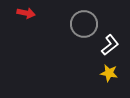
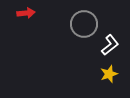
red arrow: rotated 18 degrees counterclockwise
yellow star: moved 1 px down; rotated 30 degrees counterclockwise
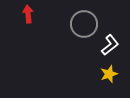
red arrow: moved 2 px right, 1 px down; rotated 90 degrees counterclockwise
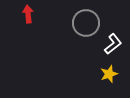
gray circle: moved 2 px right, 1 px up
white L-shape: moved 3 px right, 1 px up
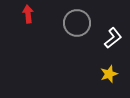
gray circle: moved 9 px left
white L-shape: moved 6 px up
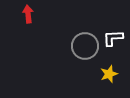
gray circle: moved 8 px right, 23 px down
white L-shape: rotated 145 degrees counterclockwise
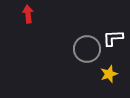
gray circle: moved 2 px right, 3 px down
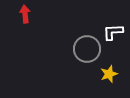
red arrow: moved 3 px left
white L-shape: moved 6 px up
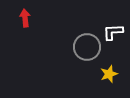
red arrow: moved 4 px down
gray circle: moved 2 px up
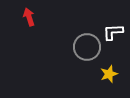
red arrow: moved 4 px right, 1 px up; rotated 12 degrees counterclockwise
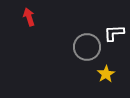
white L-shape: moved 1 px right, 1 px down
yellow star: moved 3 px left; rotated 12 degrees counterclockwise
